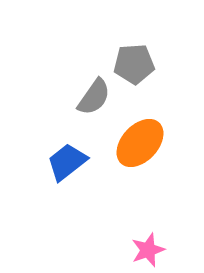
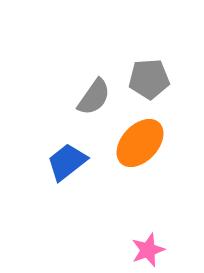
gray pentagon: moved 15 px right, 15 px down
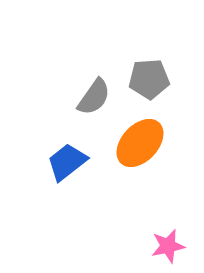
pink star: moved 20 px right, 4 px up; rotated 8 degrees clockwise
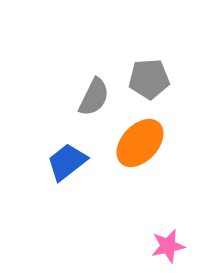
gray semicircle: rotated 9 degrees counterclockwise
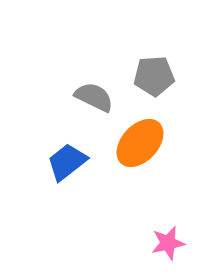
gray pentagon: moved 5 px right, 3 px up
gray semicircle: rotated 90 degrees counterclockwise
pink star: moved 3 px up
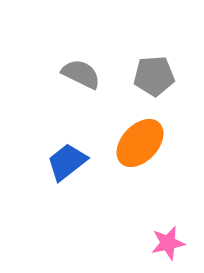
gray semicircle: moved 13 px left, 23 px up
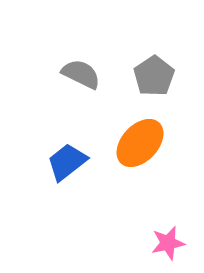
gray pentagon: rotated 30 degrees counterclockwise
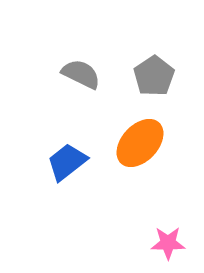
pink star: rotated 12 degrees clockwise
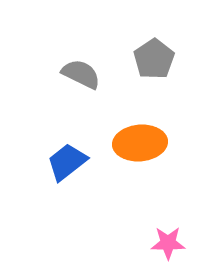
gray pentagon: moved 17 px up
orange ellipse: rotated 42 degrees clockwise
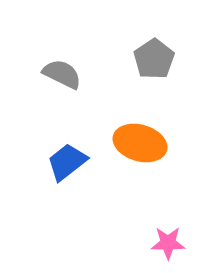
gray semicircle: moved 19 px left
orange ellipse: rotated 21 degrees clockwise
